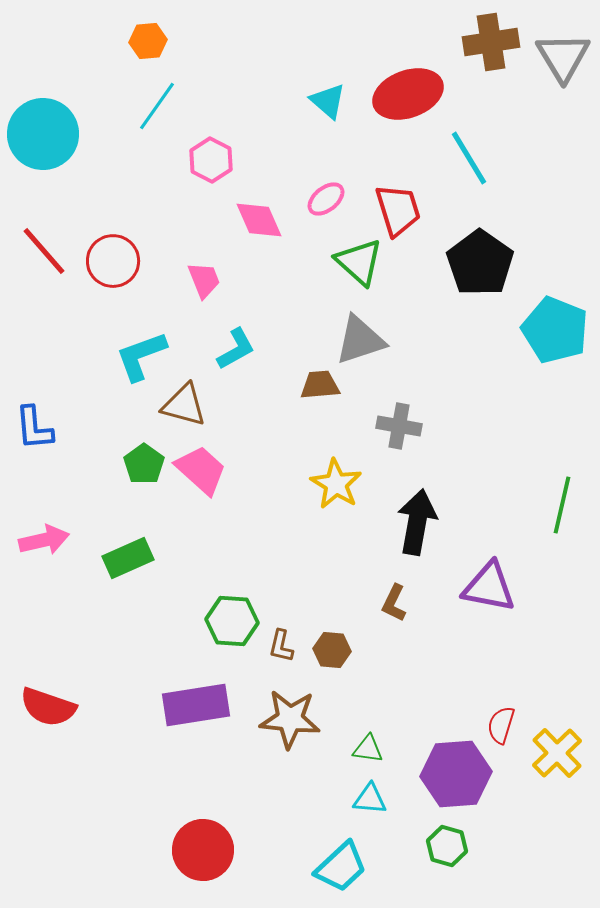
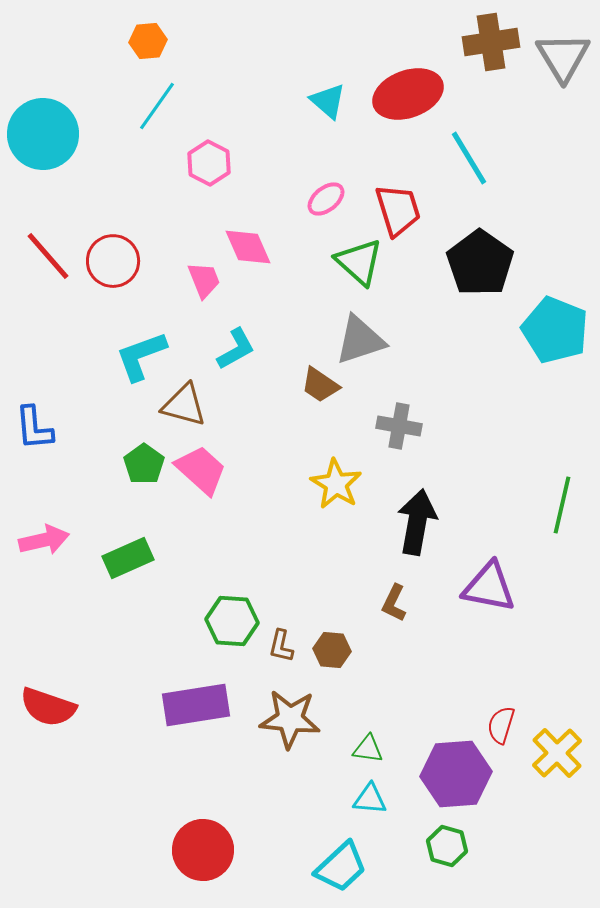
pink hexagon at (211, 160): moved 2 px left, 3 px down
pink diamond at (259, 220): moved 11 px left, 27 px down
red line at (44, 251): moved 4 px right, 5 px down
brown trapezoid at (320, 385): rotated 141 degrees counterclockwise
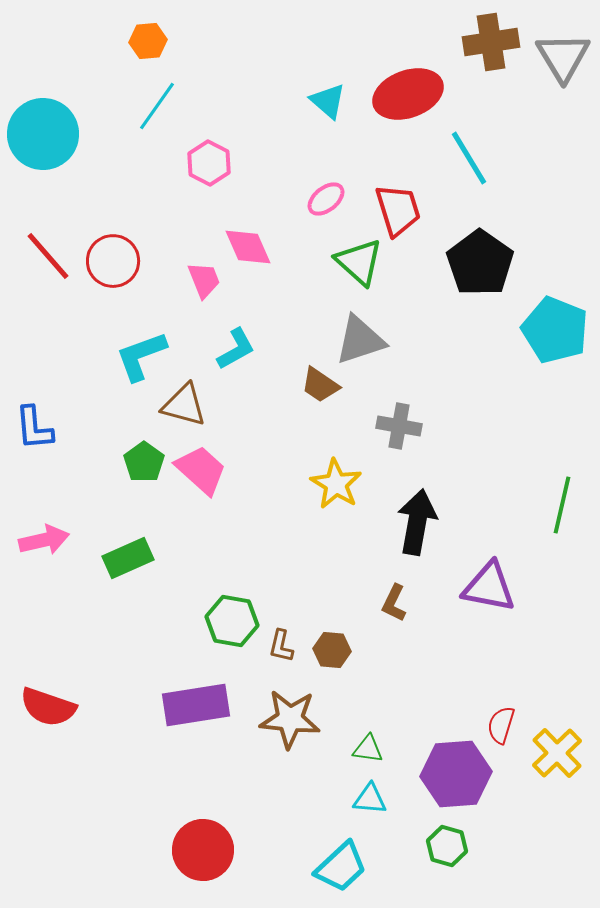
green pentagon at (144, 464): moved 2 px up
green hexagon at (232, 621): rotated 6 degrees clockwise
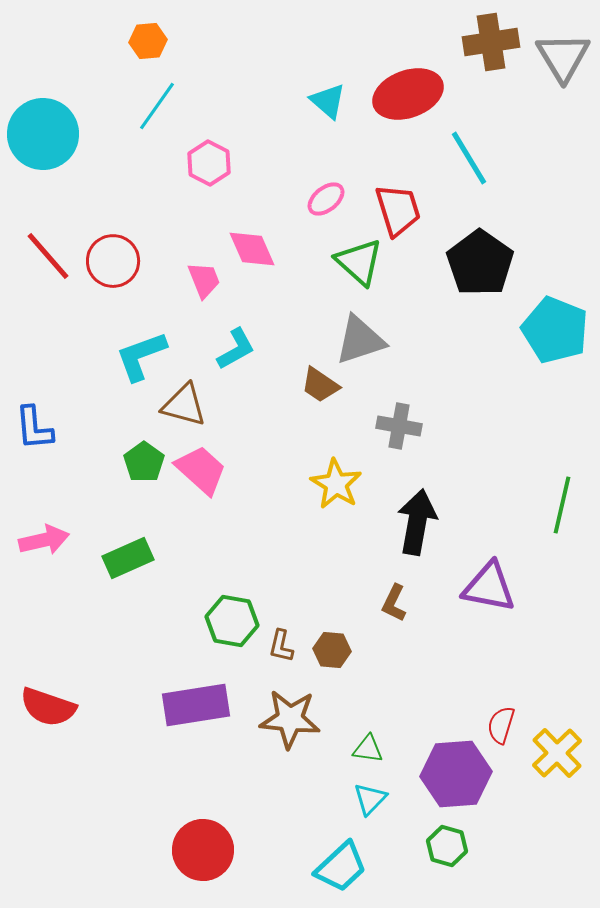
pink diamond at (248, 247): moved 4 px right, 2 px down
cyan triangle at (370, 799): rotated 51 degrees counterclockwise
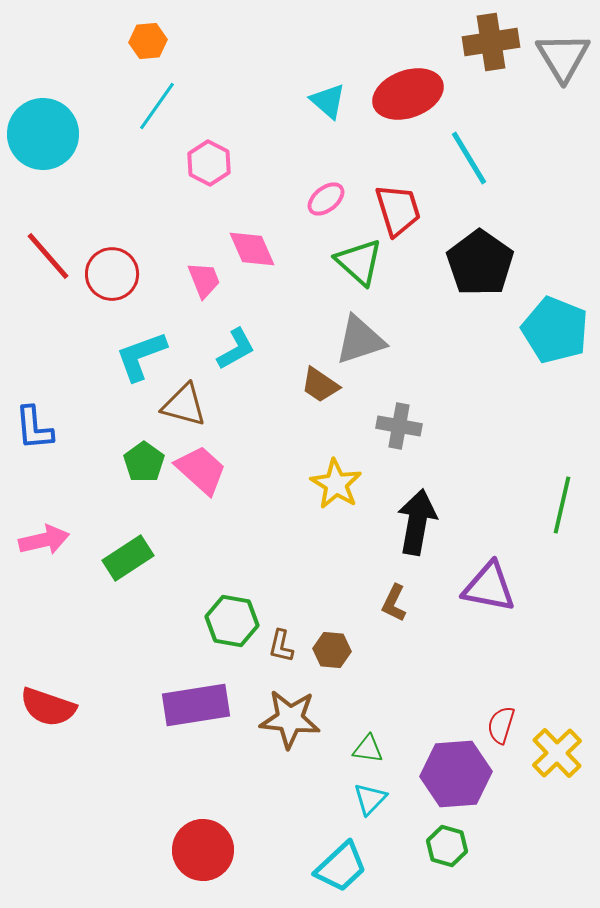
red circle at (113, 261): moved 1 px left, 13 px down
green rectangle at (128, 558): rotated 9 degrees counterclockwise
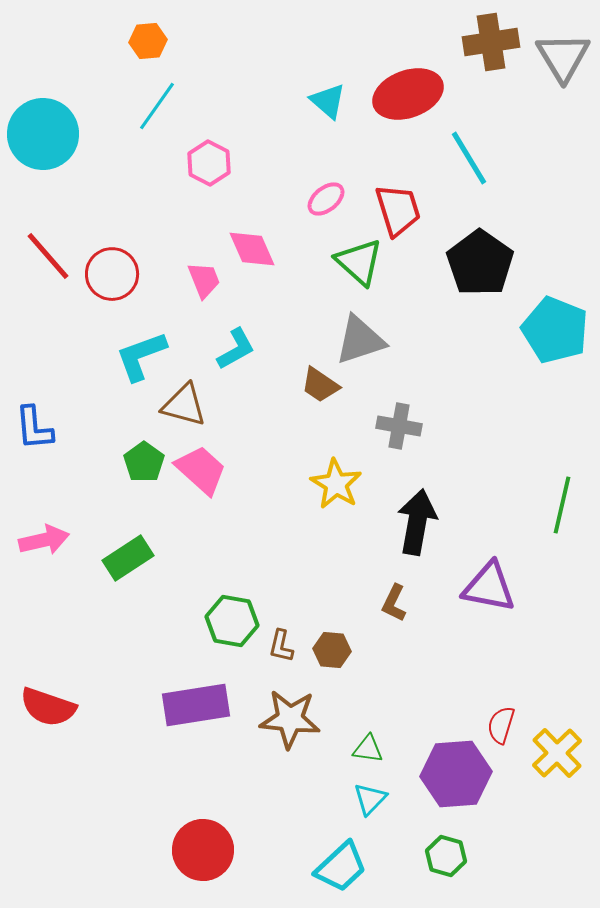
green hexagon at (447, 846): moved 1 px left, 10 px down
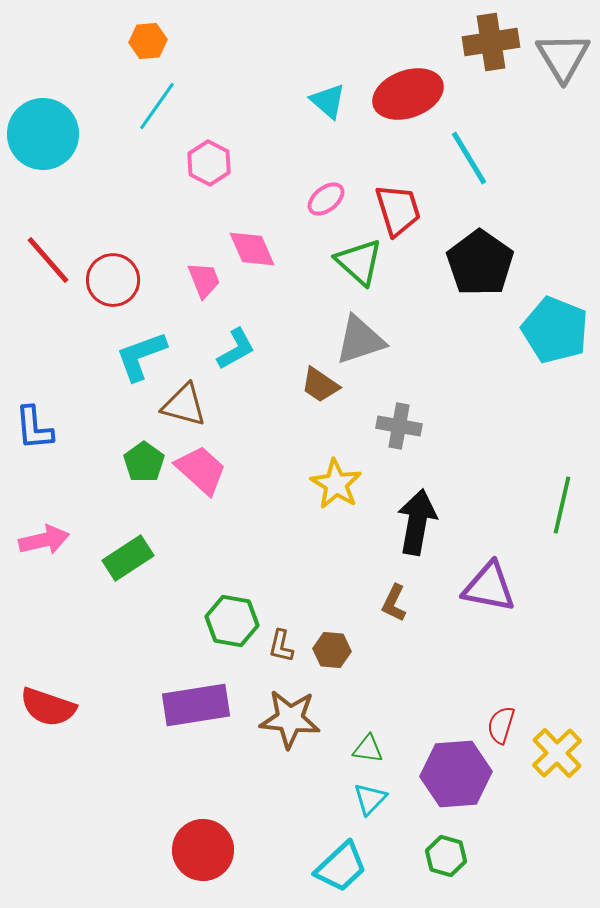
red line at (48, 256): moved 4 px down
red circle at (112, 274): moved 1 px right, 6 px down
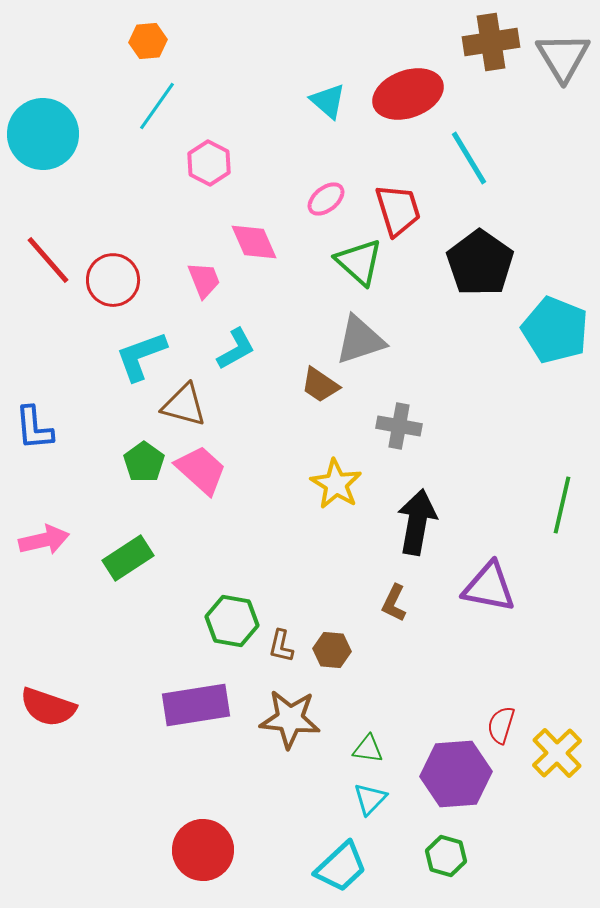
pink diamond at (252, 249): moved 2 px right, 7 px up
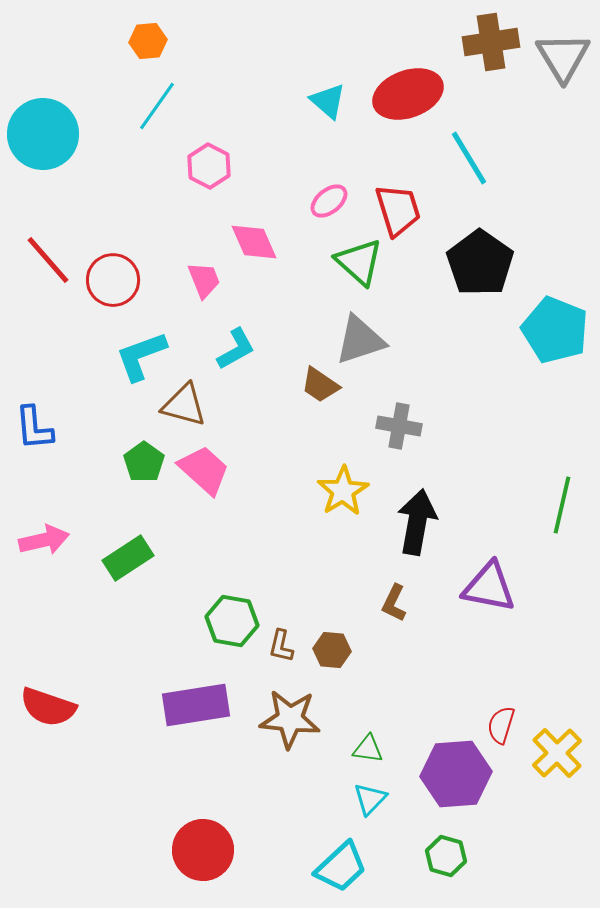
pink hexagon at (209, 163): moved 3 px down
pink ellipse at (326, 199): moved 3 px right, 2 px down
pink trapezoid at (201, 470): moved 3 px right
yellow star at (336, 484): moved 7 px right, 7 px down; rotated 9 degrees clockwise
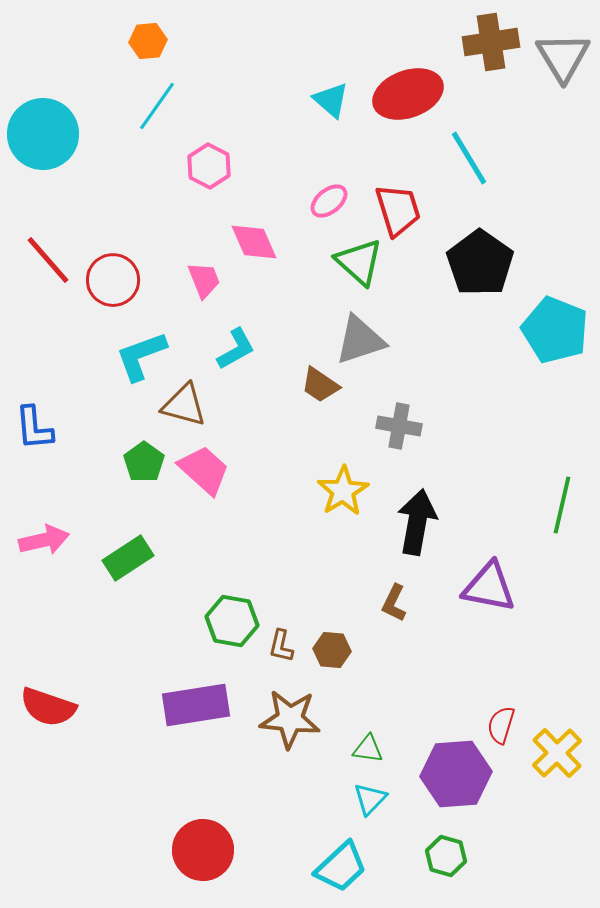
cyan triangle at (328, 101): moved 3 px right, 1 px up
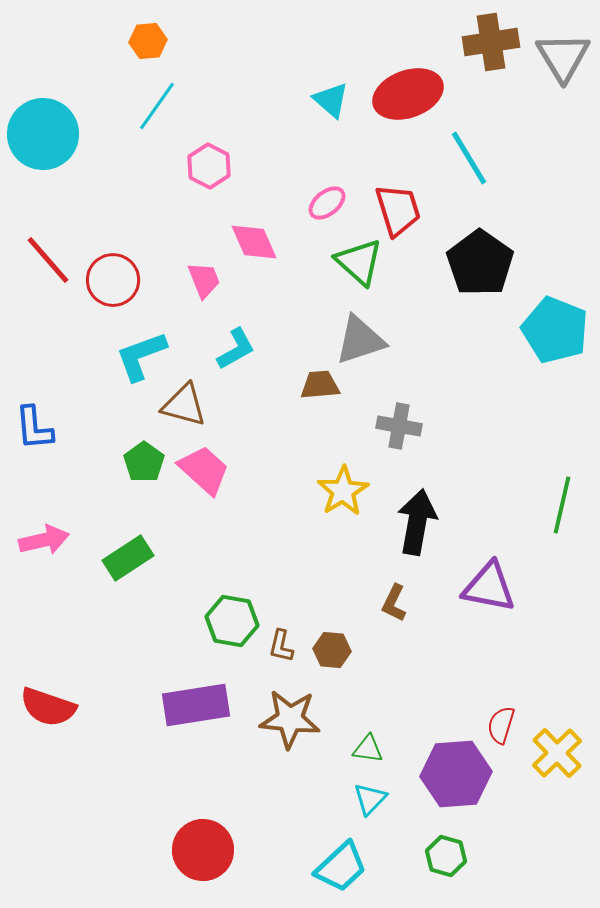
pink ellipse at (329, 201): moved 2 px left, 2 px down
brown trapezoid at (320, 385): rotated 141 degrees clockwise
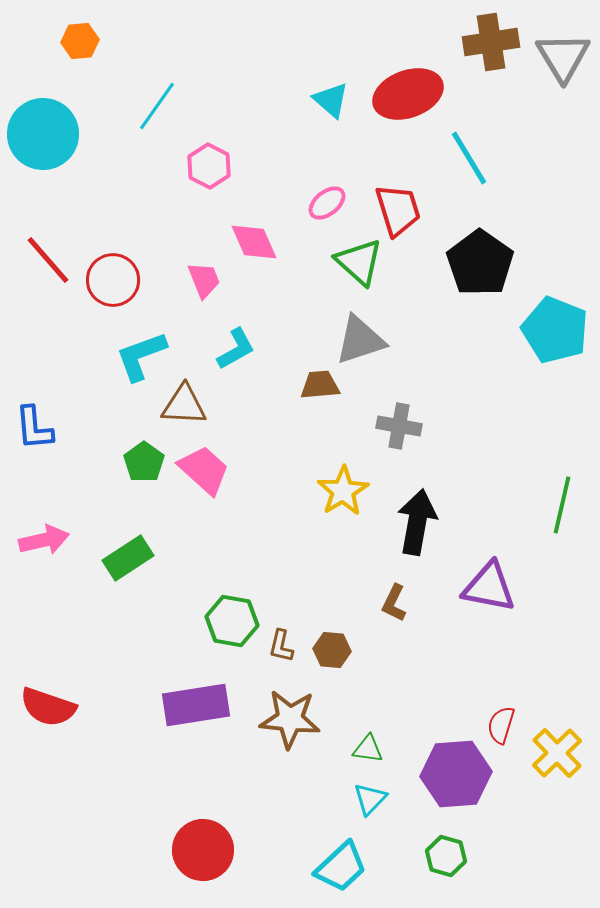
orange hexagon at (148, 41): moved 68 px left
brown triangle at (184, 405): rotated 12 degrees counterclockwise
